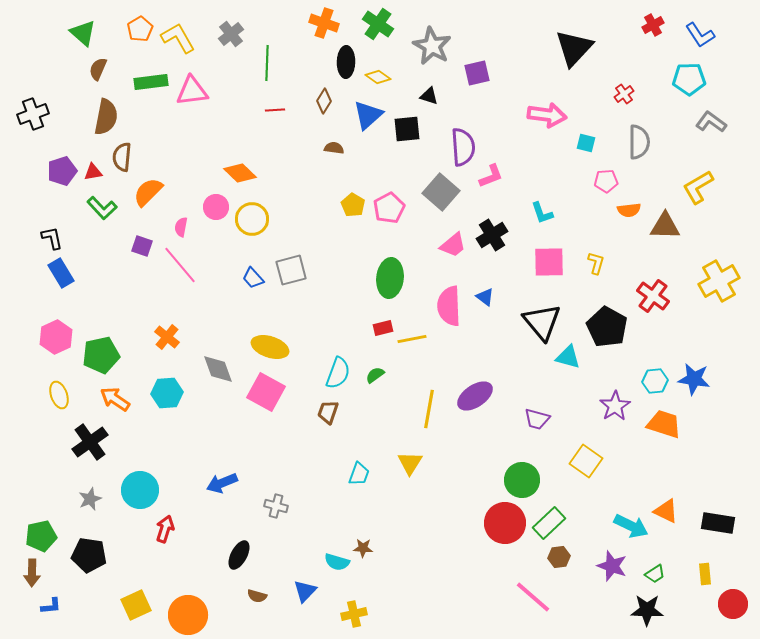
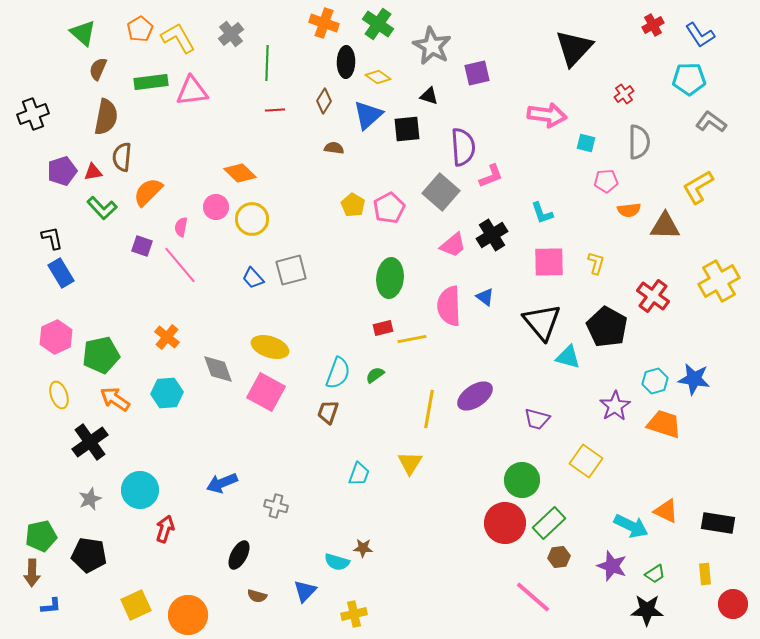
cyan hexagon at (655, 381): rotated 10 degrees counterclockwise
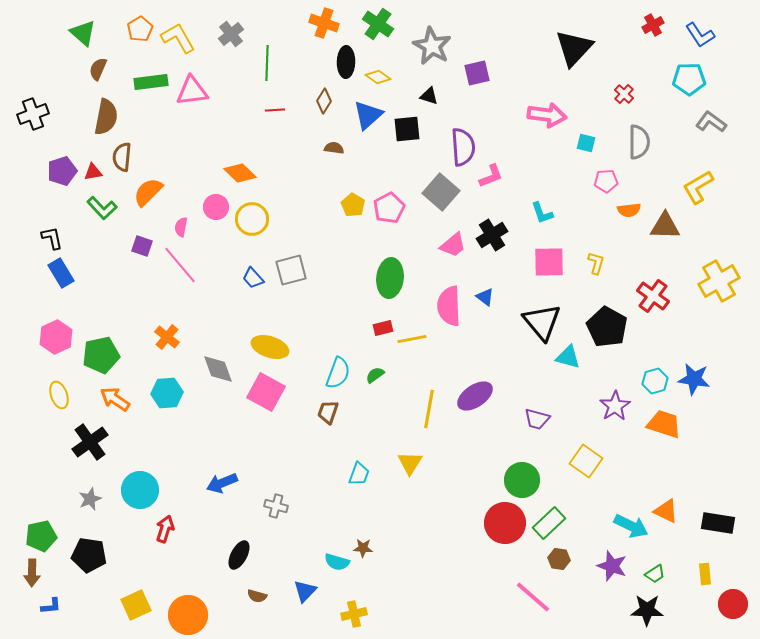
red cross at (624, 94): rotated 12 degrees counterclockwise
brown hexagon at (559, 557): moved 2 px down; rotated 15 degrees clockwise
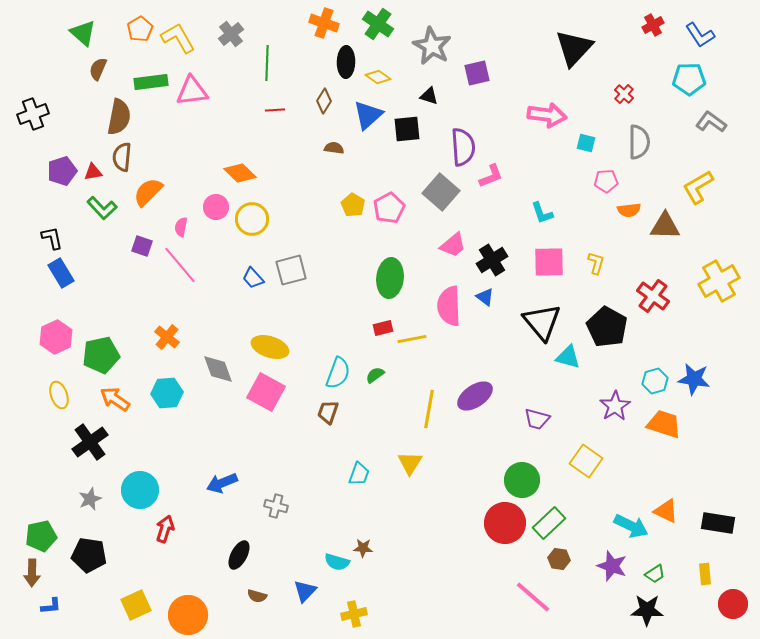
brown semicircle at (106, 117): moved 13 px right
black cross at (492, 235): moved 25 px down
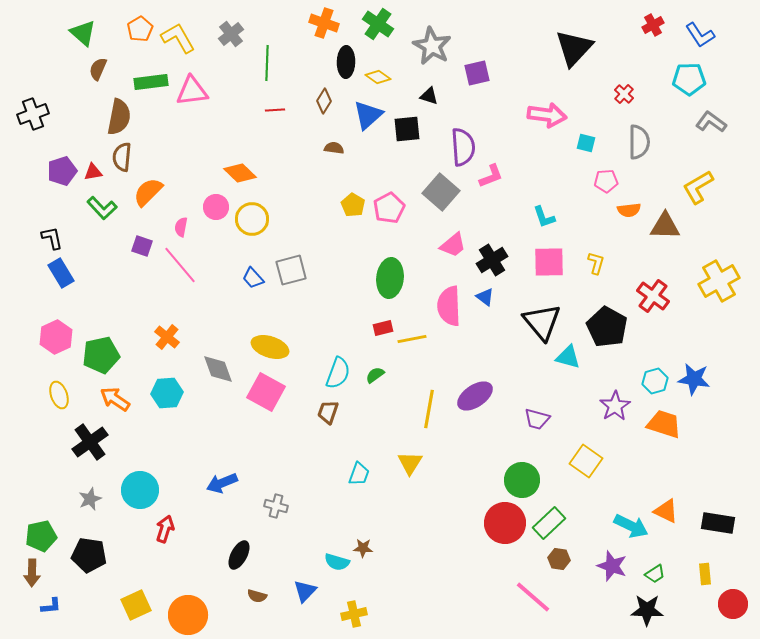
cyan L-shape at (542, 213): moved 2 px right, 4 px down
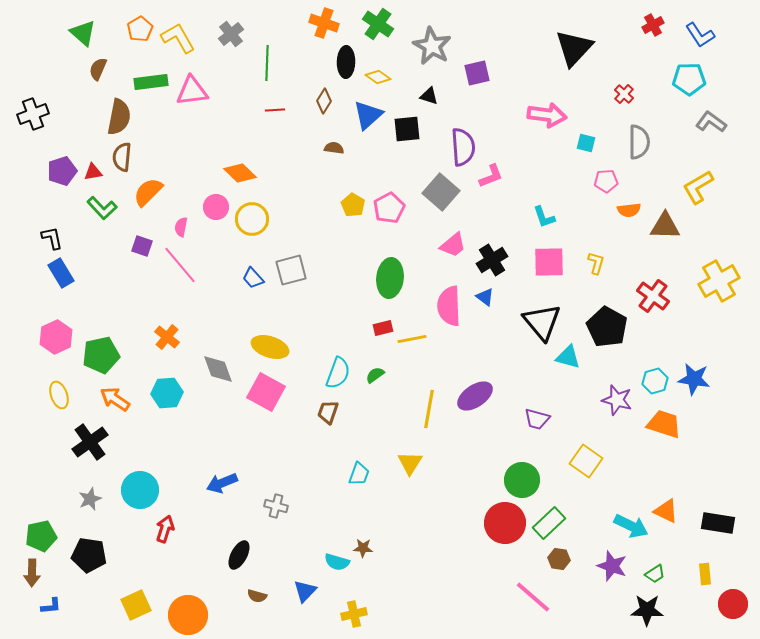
purple star at (615, 406): moved 2 px right, 6 px up; rotated 24 degrees counterclockwise
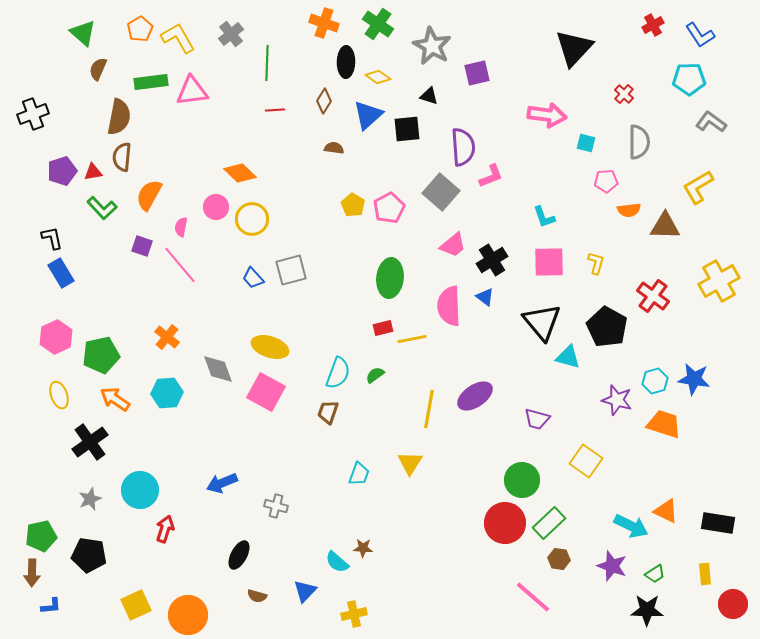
orange semicircle at (148, 192): moved 1 px right, 3 px down; rotated 16 degrees counterclockwise
cyan semicircle at (337, 562): rotated 25 degrees clockwise
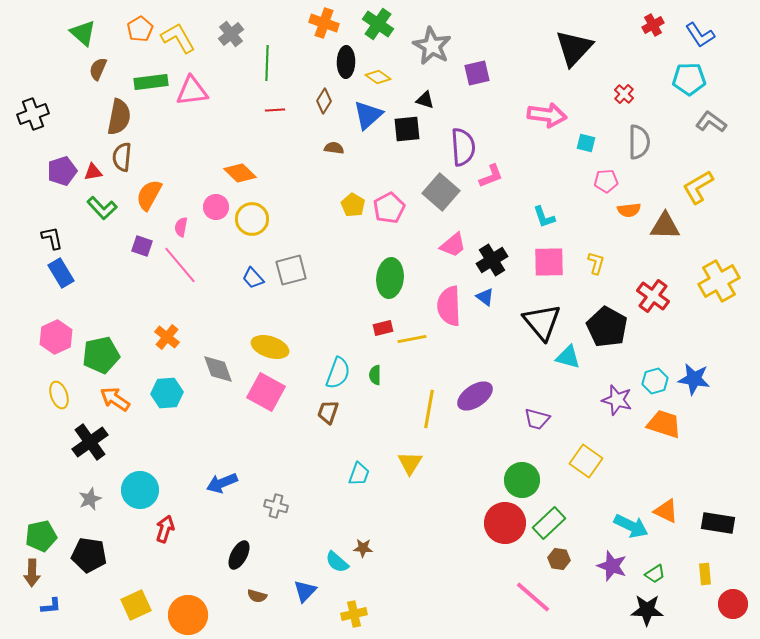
black triangle at (429, 96): moved 4 px left, 4 px down
green semicircle at (375, 375): rotated 54 degrees counterclockwise
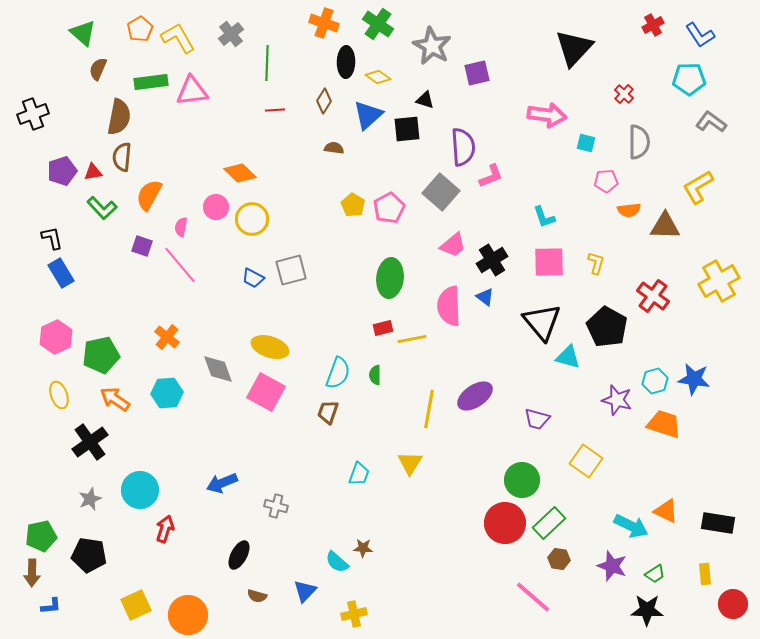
blue trapezoid at (253, 278): rotated 20 degrees counterclockwise
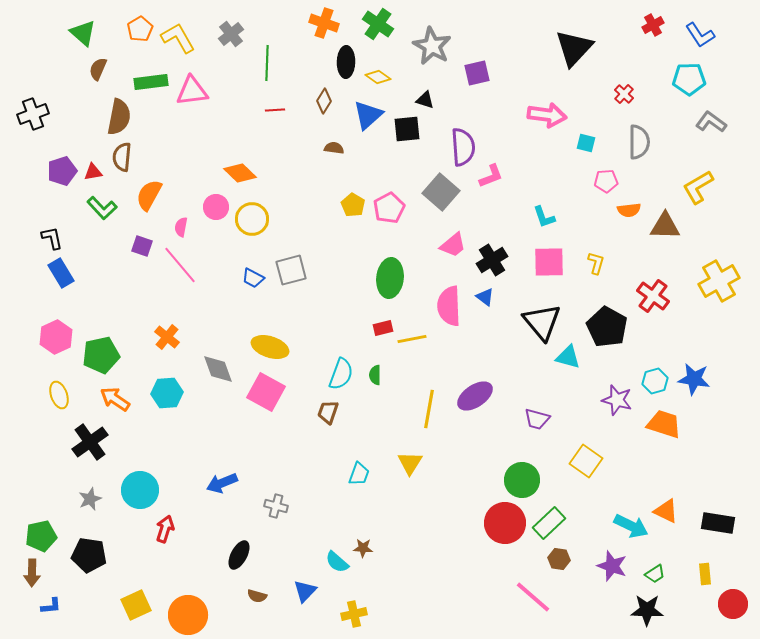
cyan semicircle at (338, 373): moved 3 px right, 1 px down
